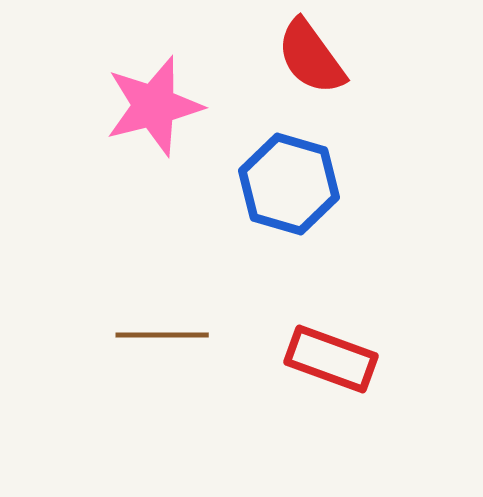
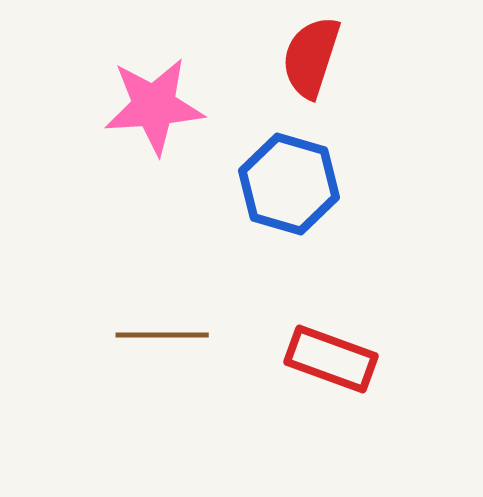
red semicircle: rotated 54 degrees clockwise
pink star: rotated 10 degrees clockwise
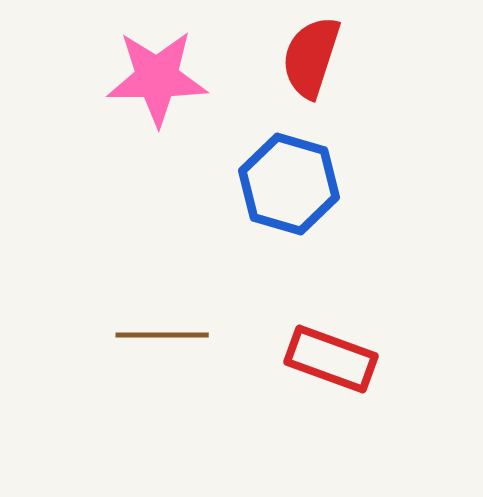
pink star: moved 3 px right, 28 px up; rotated 4 degrees clockwise
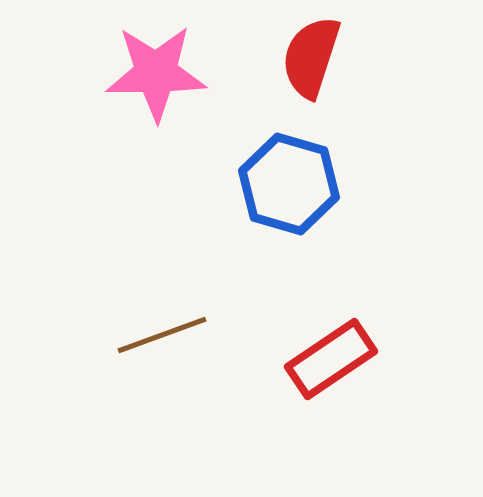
pink star: moved 1 px left, 5 px up
brown line: rotated 20 degrees counterclockwise
red rectangle: rotated 54 degrees counterclockwise
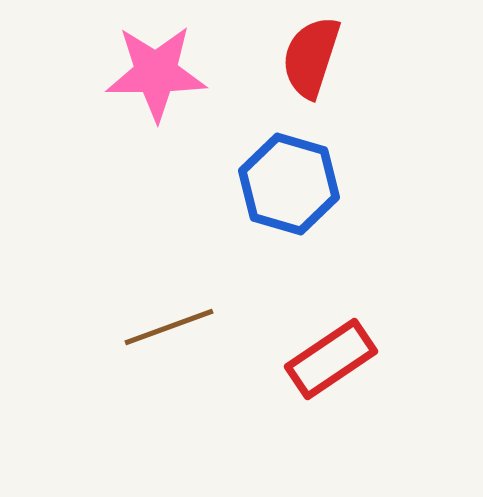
brown line: moved 7 px right, 8 px up
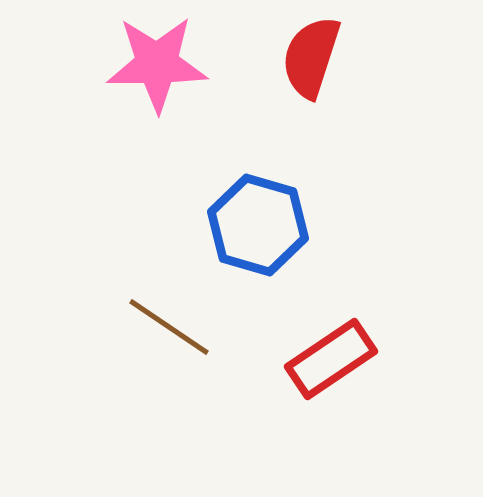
pink star: moved 1 px right, 9 px up
blue hexagon: moved 31 px left, 41 px down
brown line: rotated 54 degrees clockwise
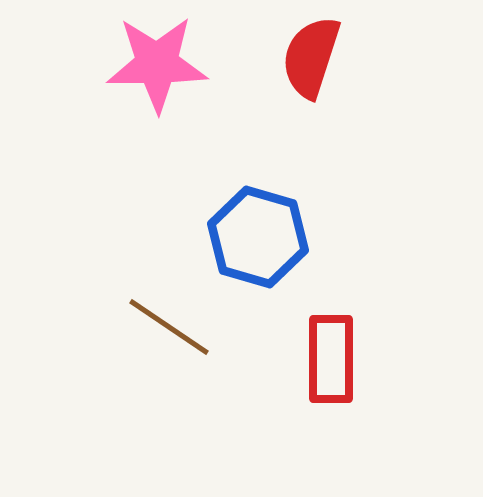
blue hexagon: moved 12 px down
red rectangle: rotated 56 degrees counterclockwise
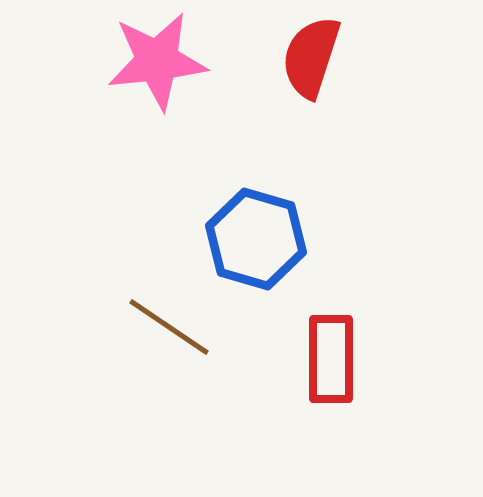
pink star: moved 3 px up; rotated 6 degrees counterclockwise
blue hexagon: moved 2 px left, 2 px down
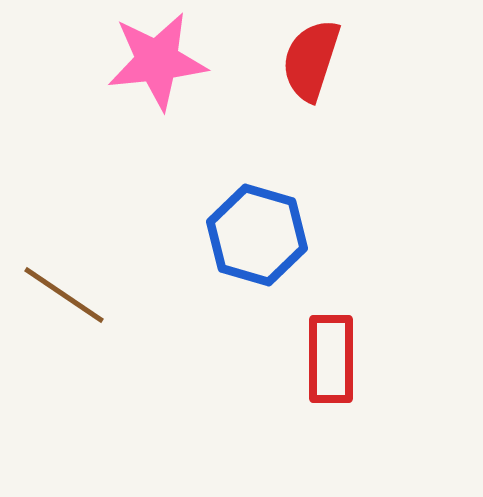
red semicircle: moved 3 px down
blue hexagon: moved 1 px right, 4 px up
brown line: moved 105 px left, 32 px up
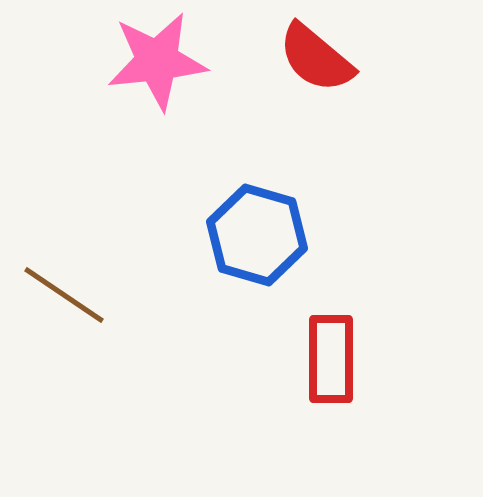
red semicircle: moved 5 px right, 2 px up; rotated 68 degrees counterclockwise
